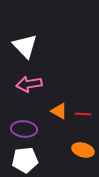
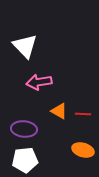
pink arrow: moved 10 px right, 2 px up
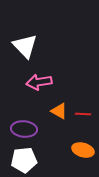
white pentagon: moved 1 px left
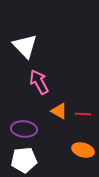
pink arrow: rotated 70 degrees clockwise
